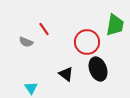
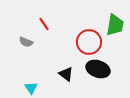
red line: moved 5 px up
red circle: moved 2 px right
black ellipse: rotated 50 degrees counterclockwise
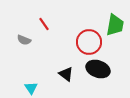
gray semicircle: moved 2 px left, 2 px up
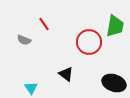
green trapezoid: moved 1 px down
black ellipse: moved 16 px right, 14 px down
